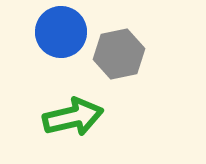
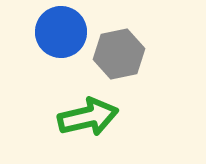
green arrow: moved 15 px right
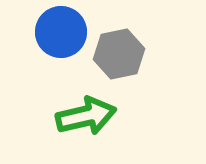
green arrow: moved 2 px left, 1 px up
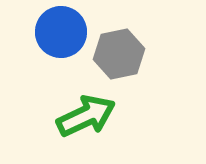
green arrow: rotated 12 degrees counterclockwise
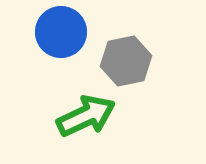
gray hexagon: moved 7 px right, 7 px down
